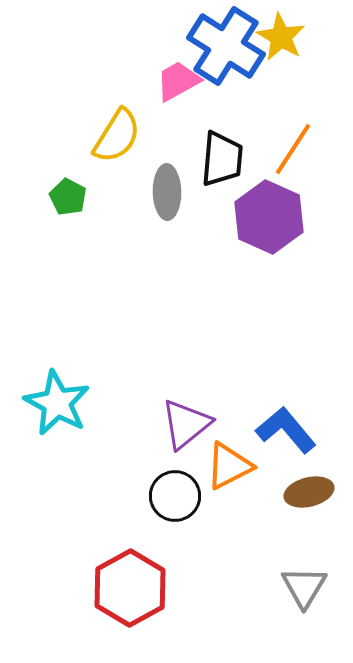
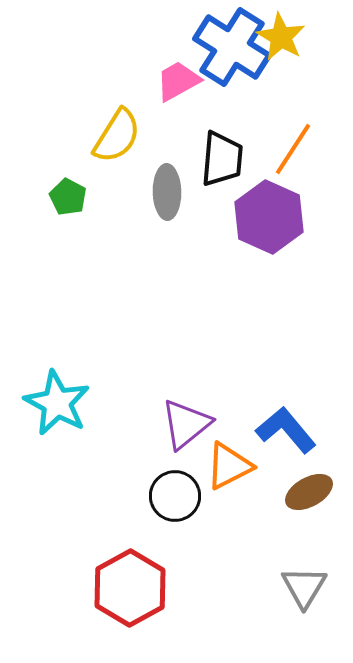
blue cross: moved 6 px right, 1 px down
brown ellipse: rotated 15 degrees counterclockwise
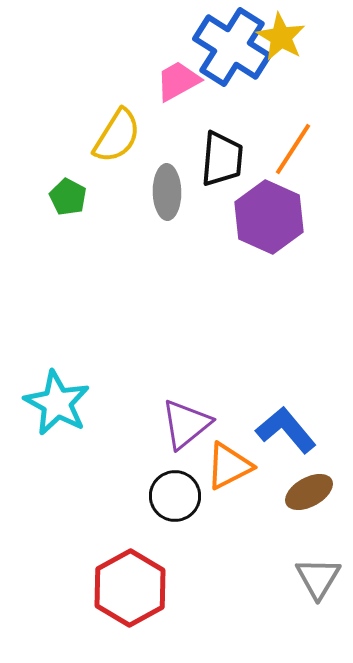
gray triangle: moved 14 px right, 9 px up
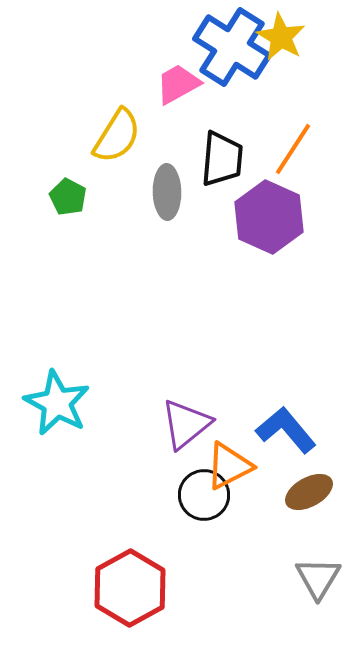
pink trapezoid: moved 3 px down
black circle: moved 29 px right, 1 px up
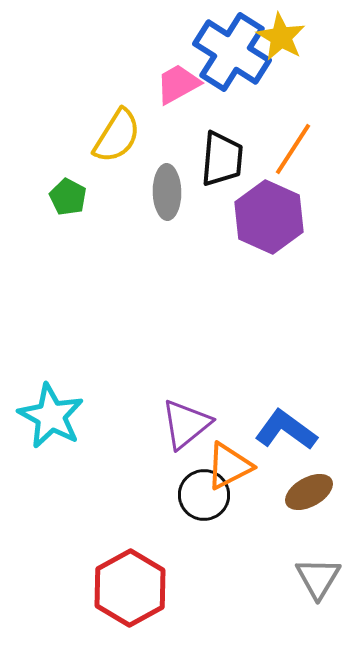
blue cross: moved 5 px down
cyan star: moved 6 px left, 13 px down
blue L-shape: rotated 14 degrees counterclockwise
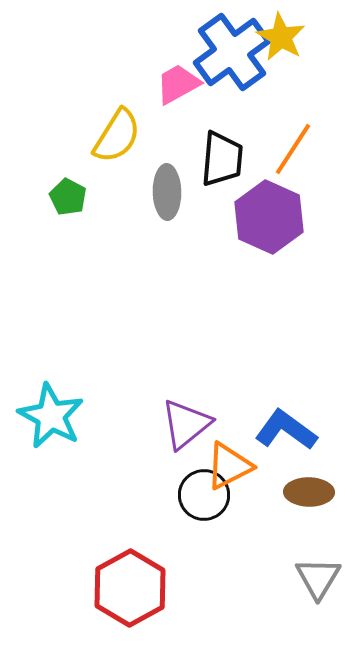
blue cross: rotated 22 degrees clockwise
brown ellipse: rotated 30 degrees clockwise
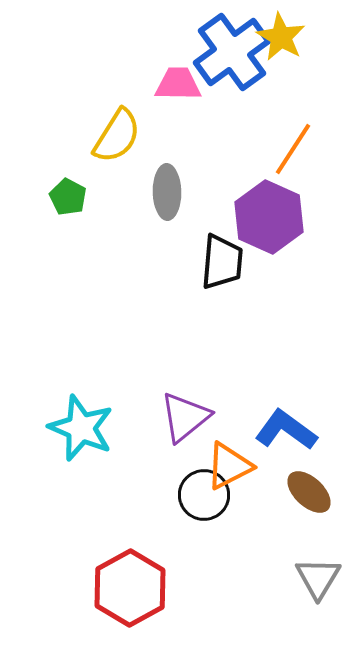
pink trapezoid: rotated 30 degrees clockwise
black trapezoid: moved 103 px down
cyan star: moved 30 px right, 12 px down; rotated 6 degrees counterclockwise
purple triangle: moved 1 px left, 7 px up
brown ellipse: rotated 42 degrees clockwise
